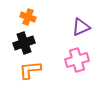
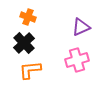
black cross: rotated 25 degrees counterclockwise
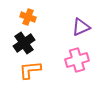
black cross: rotated 10 degrees clockwise
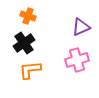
orange cross: moved 1 px up
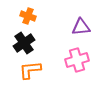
purple triangle: rotated 18 degrees clockwise
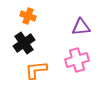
orange L-shape: moved 6 px right
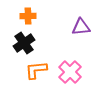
orange cross: rotated 21 degrees counterclockwise
pink cross: moved 7 px left, 12 px down; rotated 30 degrees counterclockwise
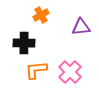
orange cross: moved 13 px right, 1 px up; rotated 28 degrees counterclockwise
black cross: rotated 35 degrees clockwise
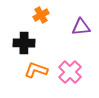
orange L-shape: rotated 25 degrees clockwise
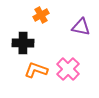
purple triangle: rotated 18 degrees clockwise
black cross: moved 1 px left
pink cross: moved 2 px left, 3 px up
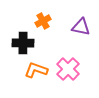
orange cross: moved 2 px right, 6 px down
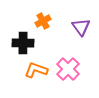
purple triangle: rotated 42 degrees clockwise
